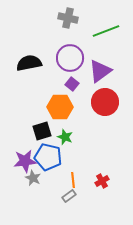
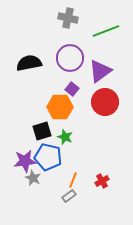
purple square: moved 5 px down
orange line: rotated 28 degrees clockwise
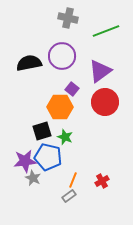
purple circle: moved 8 px left, 2 px up
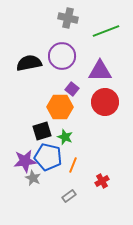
purple triangle: rotated 35 degrees clockwise
orange line: moved 15 px up
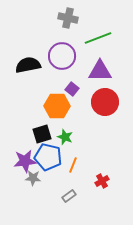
green line: moved 8 px left, 7 px down
black semicircle: moved 1 px left, 2 px down
orange hexagon: moved 3 px left, 1 px up
black square: moved 3 px down
gray star: rotated 21 degrees counterclockwise
